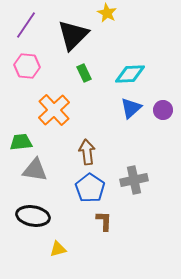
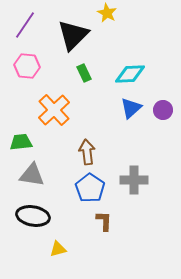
purple line: moved 1 px left
gray triangle: moved 3 px left, 5 px down
gray cross: rotated 12 degrees clockwise
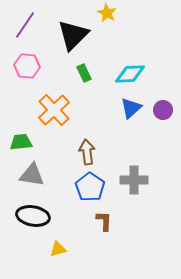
blue pentagon: moved 1 px up
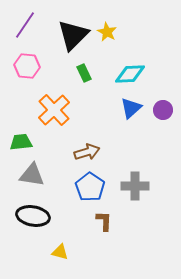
yellow star: moved 19 px down
brown arrow: rotated 80 degrees clockwise
gray cross: moved 1 px right, 6 px down
yellow triangle: moved 2 px right, 3 px down; rotated 30 degrees clockwise
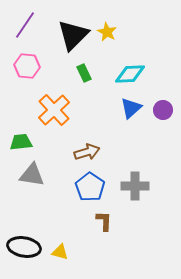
black ellipse: moved 9 px left, 31 px down
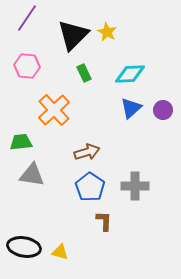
purple line: moved 2 px right, 7 px up
